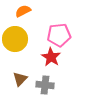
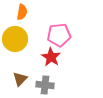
orange semicircle: moved 1 px left, 1 px down; rotated 126 degrees clockwise
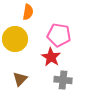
orange semicircle: moved 6 px right
pink pentagon: rotated 15 degrees clockwise
gray cross: moved 18 px right, 5 px up
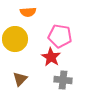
orange semicircle: rotated 77 degrees clockwise
pink pentagon: moved 1 px right, 1 px down
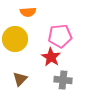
pink pentagon: rotated 15 degrees counterclockwise
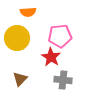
yellow circle: moved 2 px right, 1 px up
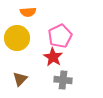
pink pentagon: rotated 20 degrees counterclockwise
red star: moved 2 px right
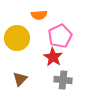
orange semicircle: moved 11 px right, 3 px down
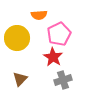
pink pentagon: moved 1 px left, 2 px up
gray cross: rotated 24 degrees counterclockwise
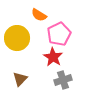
orange semicircle: rotated 35 degrees clockwise
